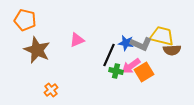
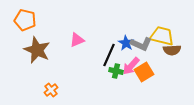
blue star: rotated 21 degrees clockwise
pink arrow: rotated 12 degrees counterclockwise
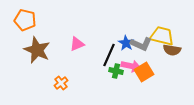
pink triangle: moved 4 px down
brown semicircle: rotated 12 degrees clockwise
pink arrow: rotated 120 degrees counterclockwise
orange cross: moved 10 px right, 7 px up
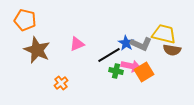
yellow trapezoid: moved 2 px right, 2 px up
black line: rotated 35 degrees clockwise
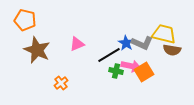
gray L-shape: moved 1 px right, 1 px up
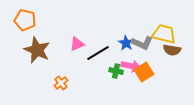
black line: moved 11 px left, 2 px up
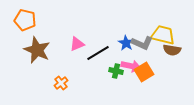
yellow trapezoid: moved 1 px left, 1 px down
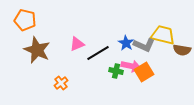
gray L-shape: moved 2 px right, 2 px down
brown semicircle: moved 10 px right
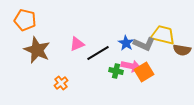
gray L-shape: moved 1 px up
